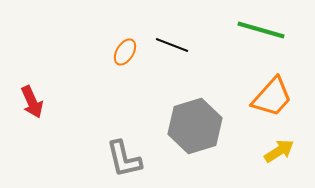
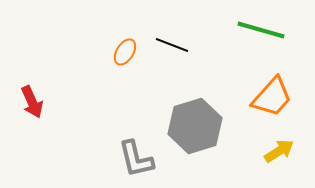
gray L-shape: moved 12 px right
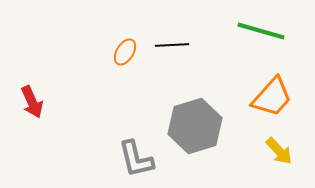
green line: moved 1 px down
black line: rotated 24 degrees counterclockwise
yellow arrow: rotated 80 degrees clockwise
